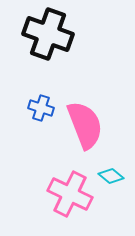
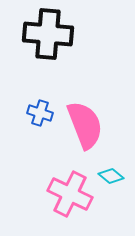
black cross: rotated 15 degrees counterclockwise
blue cross: moved 1 px left, 5 px down
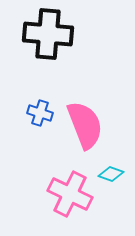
cyan diamond: moved 2 px up; rotated 20 degrees counterclockwise
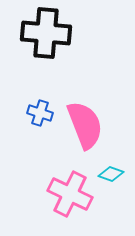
black cross: moved 2 px left, 1 px up
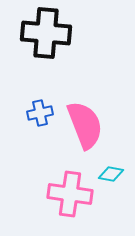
blue cross: rotated 30 degrees counterclockwise
cyan diamond: rotated 10 degrees counterclockwise
pink cross: rotated 18 degrees counterclockwise
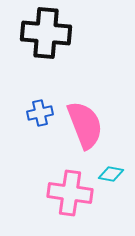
pink cross: moved 1 px up
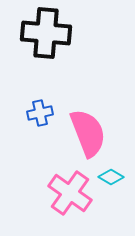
pink semicircle: moved 3 px right, 8 px down
cyan diamond: moved 3 px down; rotated 20 degrees clockwise
pink cross: rotated 27 degrees clockwise
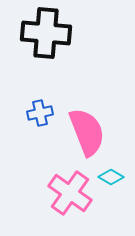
pink semicircle: moved 1 px left, 1 px up
